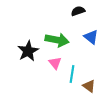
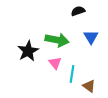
blue triangle: rotated 21 degrees clockwise
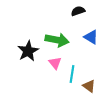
blue triangle: rotated 28 degrees counterclockwise
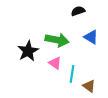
pink triangle: rotated 16 degrees counterclockwise
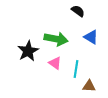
black semicircle: rotated 56 degrees clockwise
green arrow: moved 1 px left, 1 px up
cyan line: moved 4 px right, 5 px up
brown triangle: rotated 32 degrees counterclockwise
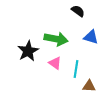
blue triangle: rotated 14 degrees counterclockwise
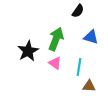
black semicircle: rotated 88 degrees clockwise
green arrow: rotated 80 degrees counterclockwise
cyan line: moved 3 px right, 2 px up
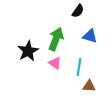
blue triangle: moved 1 px left, 1 px up
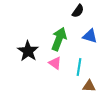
green arrow: moved 3 px right
black star: rotated 10 degrees counterclockwise
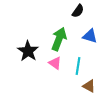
cyan line: moved 1 px left, 1 px up
brown triangle: rotated 24 degrees clockwise
